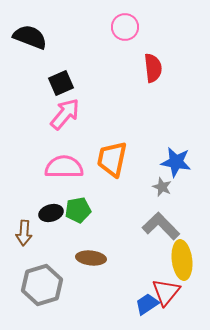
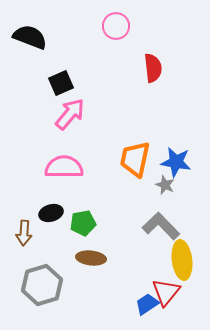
pink circle: moved 9 px left, 1 px up
pink arrow: moved 5 px right
orange trapezoid: moved 23 px right
gray star: moved 3 px right, 2 px up
green pentagon: moved 5 px right, 13 px down
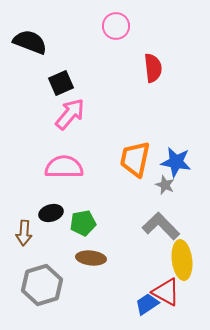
black semicircle: moved 5 px down
red triangle: rotated 40 degrees counterclockwise
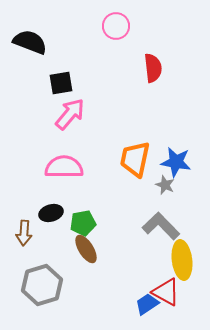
black square: rotated 15 degrees clockwise
brown ellipse: moved 5 px left, 9 px up; rotated 52 degrees clockwise
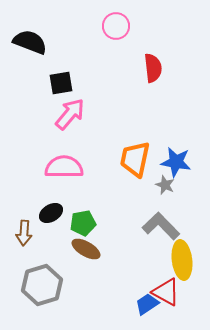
black ellipse: rotated 15 degrees counterclockwise
brown ellipse: rotated 28 degrees counterclockwise
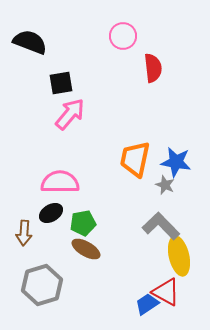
pink circle: moved 7 px right, 10 px down
pink semicircle: moved 4 px left, 15 px down
yellow ellipse: moved 3 px left, 4 px up; rotated 6 degrees counterclockwise
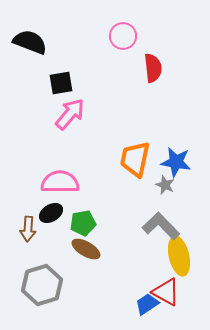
brown arrow: moved 4 px right, 4 px up
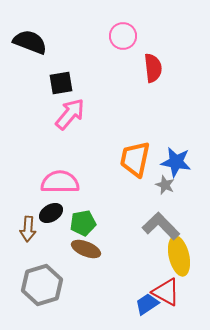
brown ellipse: rotated 8 degrees counterclockwise
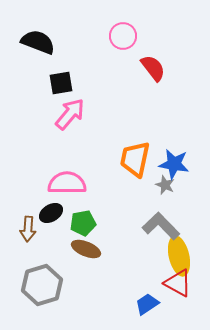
black semicircle: moved 8 px right
red semicircle: rotated 32 degrees counterclockwise
blue star: moved 2 px left, 2 px down
pink semicircle: moved 7 px right, 1 px down
red triangle: moved 12 px right, 9 px up
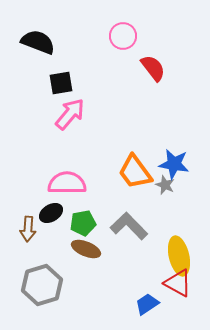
orange trapezoid: moved 13 px down; rotated 48 degrees counterclockwise
gray L-shape: moved 32 px left
